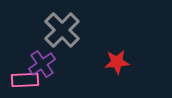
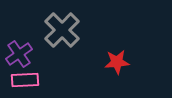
purple cross: moved 23 px left, 10 px up
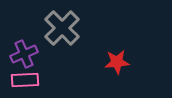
gray cross: moved 2 px up
purple cross: moved 5 px right; rotated 12 degrees clockwise
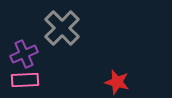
red star: moved 20 px down; rotated 20 degrees clockwise
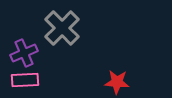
purple cross: moved 1 px up
red star: rotated 10 degrees counterclockwise
